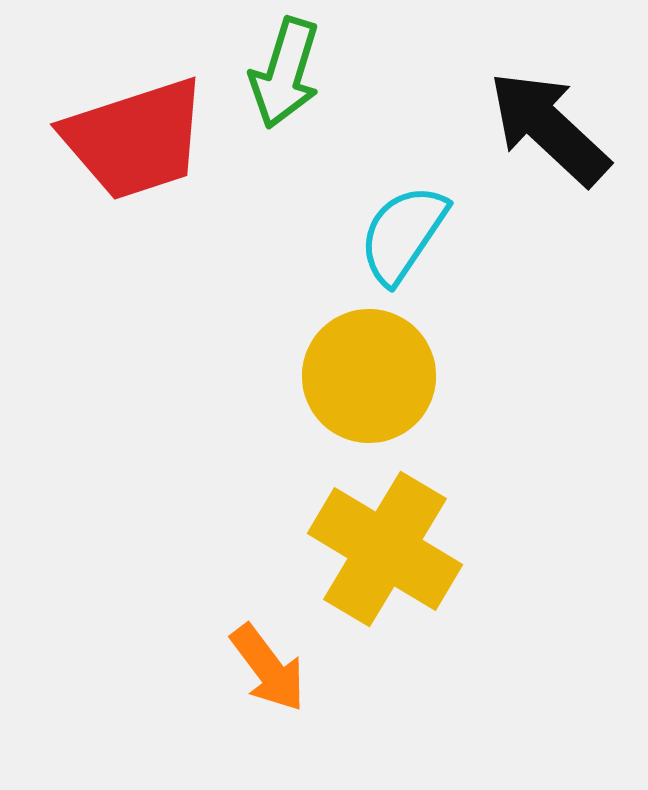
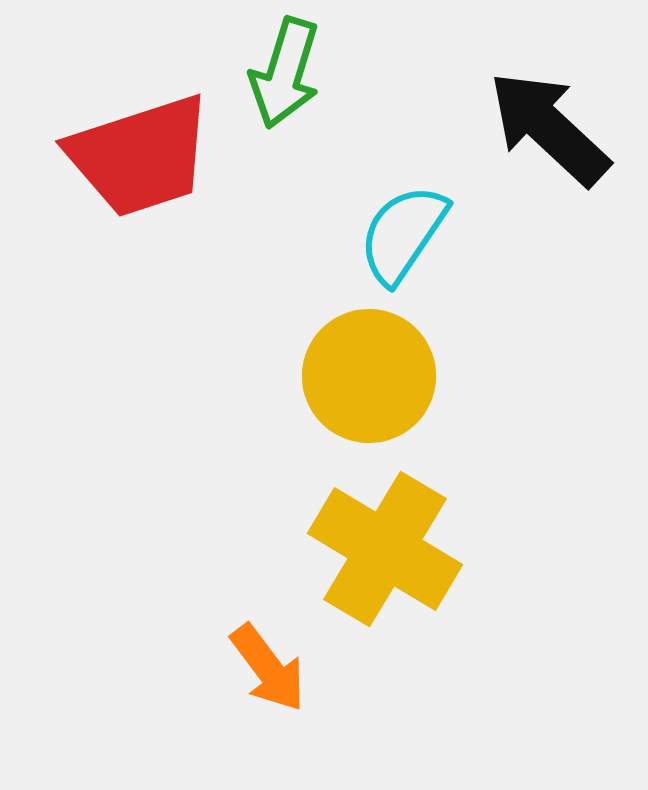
red trapezoid: moved 5 px right, 17 px down
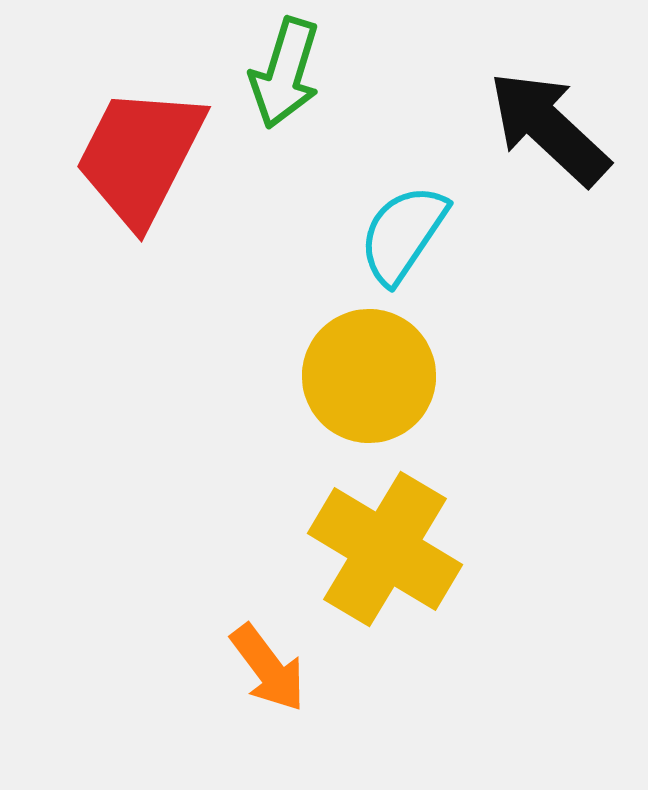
red trapezoid: rotated 135 degrees clockwise
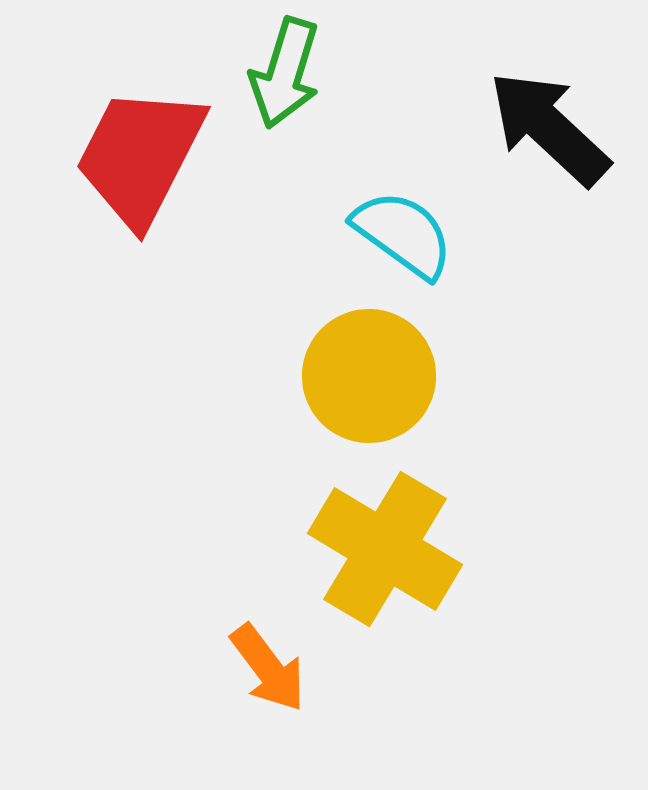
cyan semicircle: rotated 92 degrees clockwise
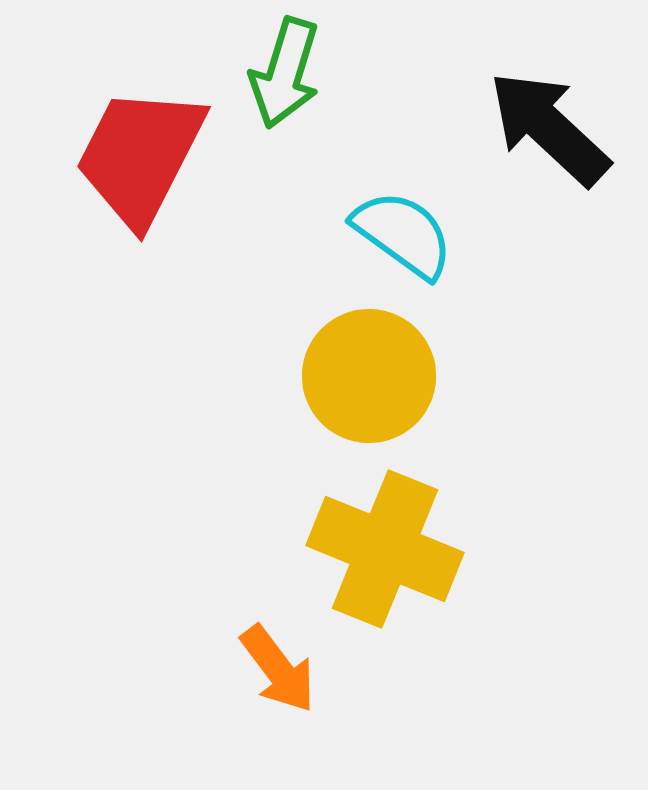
yellow cross: rotated 9 degrees counterclockwise
orange arrow: moved 10 px right, 1 px down
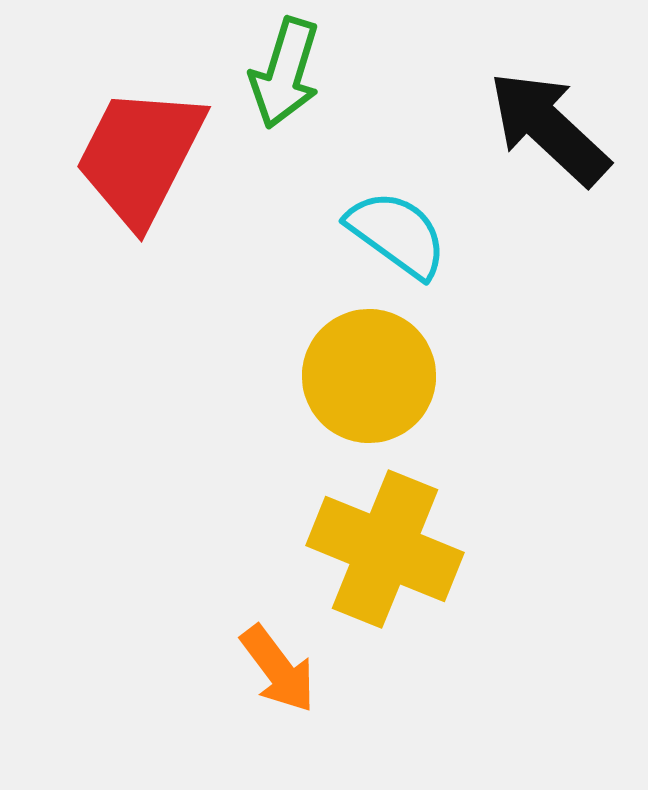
cyan semicircle: moved 6 px left
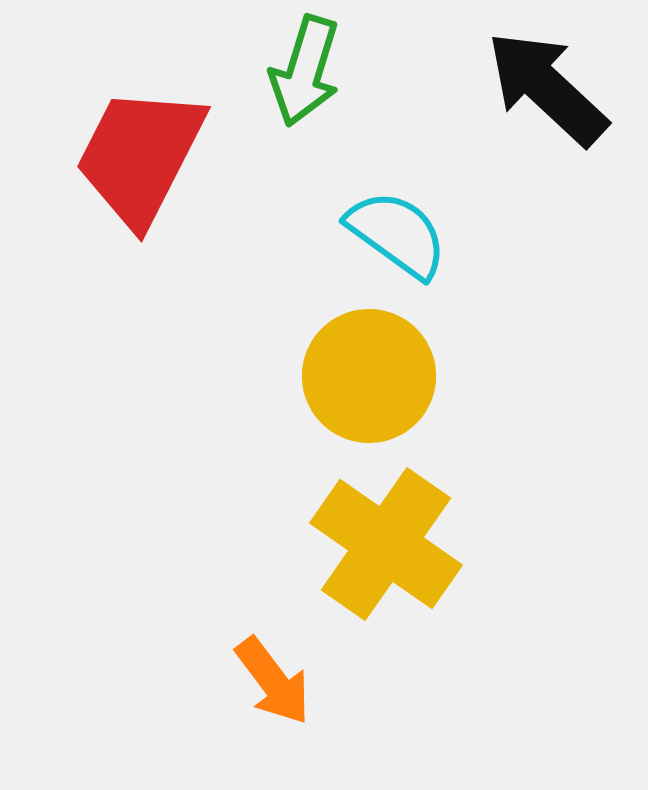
green arrow: moved 20 px right, 2 px up
black arrow: moved 2 px left, 40 px up
yellow cross: moved 1 px right, 5 px up; rotated 13 degrees clockwise
orange arrow: moved 5 px left, 12 px down
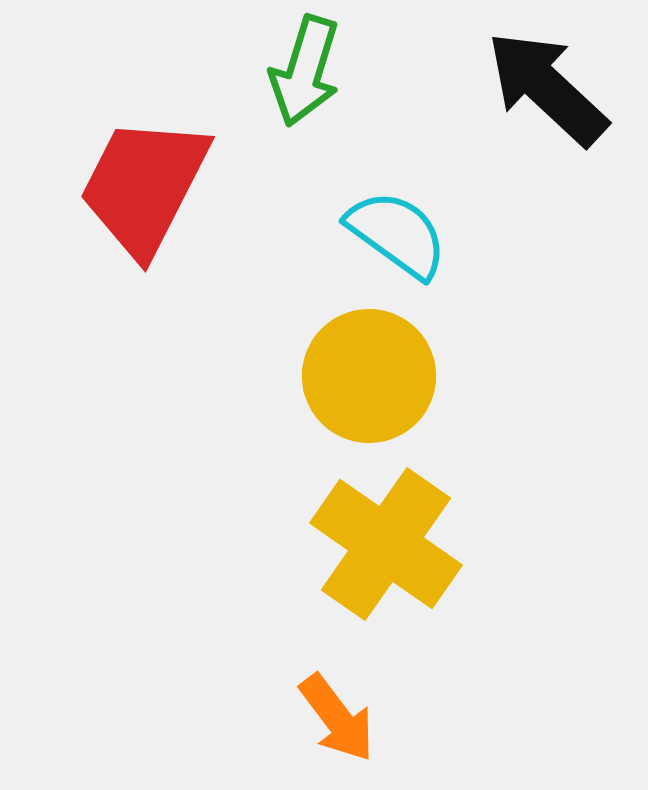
red trapezoid: moved 4 px right, 30 px down
orange arrow: moved 64 px right, 37 px down
